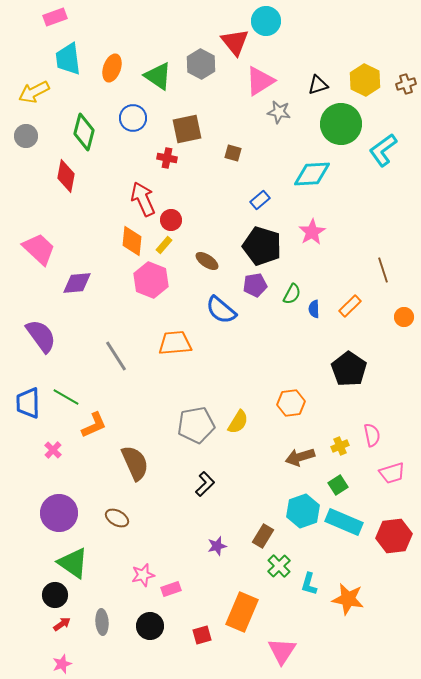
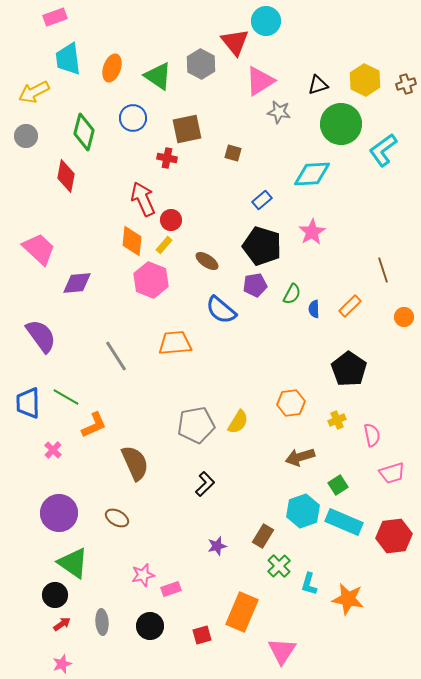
blue rectangle at (260, 200): moved 2 px right
yellow cross at (340, 446): moved 3 px left, 26 px up
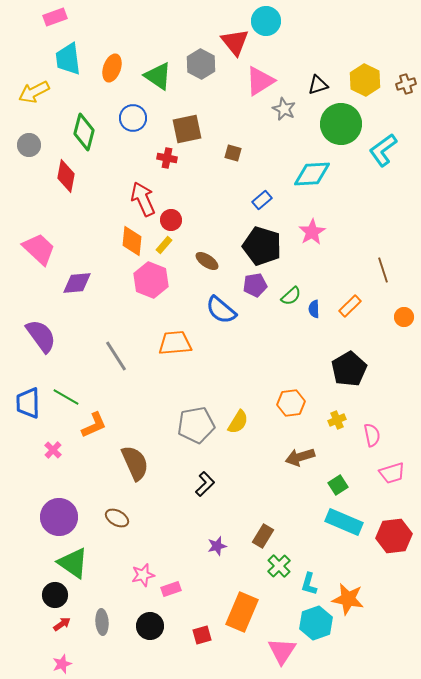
gray star at (279, 112): moved 5 px right, 3 px up; rotated 15 degrees clockwise
gray circle at (26, 136): moved 3 px right, 9 px down
green semicircle at (292, 294): moved 1 px left, 2 px down; rotated 20 degrees clockwise
black pentagon at (349, 369): rotated 8 degrees clockwise
cyan hexagon at (303, 511): moved 13 px right, 112 px down
purple circle at (59, 513): moved 4 px down
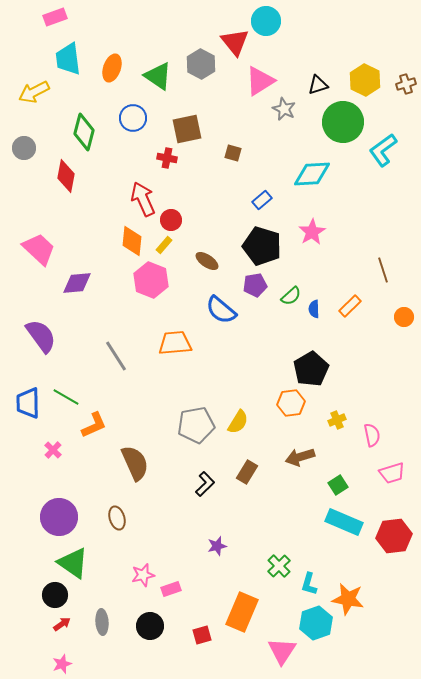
green circle at (341, 124): moved 2 px right, 2 px up
gray circle at (29, 145): moved 5 px left, 3 px down
black pentagon at (349, 369): moved 38 px left
brown ellipse at (117, 518): rotated 45 degrees clockwise
brown rectangle at (263, 536): moved 16 px left, 64 px up
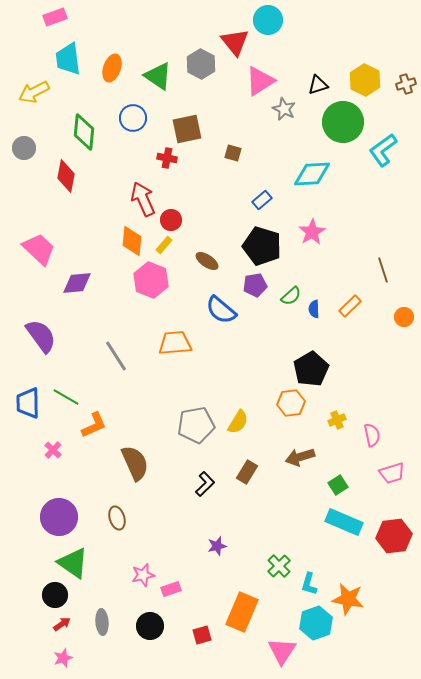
cyan circle at (266, 21): moved 2 px right, 1 px up
green diamond at (84, 132): rotated 9 degrees counterclockwise
pink star at (62, 664): moved 1 px right, 6 px up
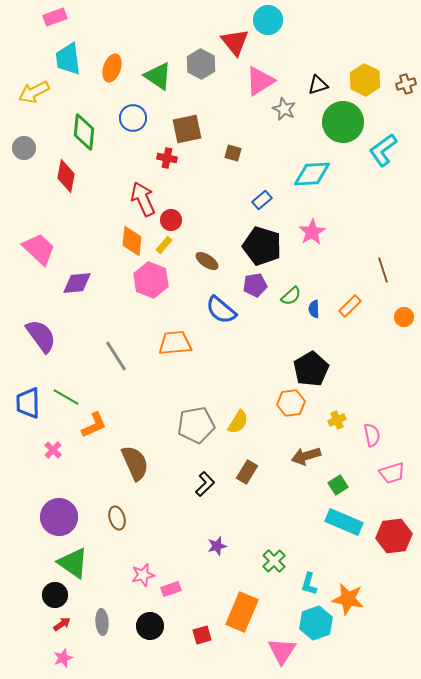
brown arrow at (300, 457): moved 6 px right, 1 px up
green cross at (279, 566): moved 5 px left, 5 px up
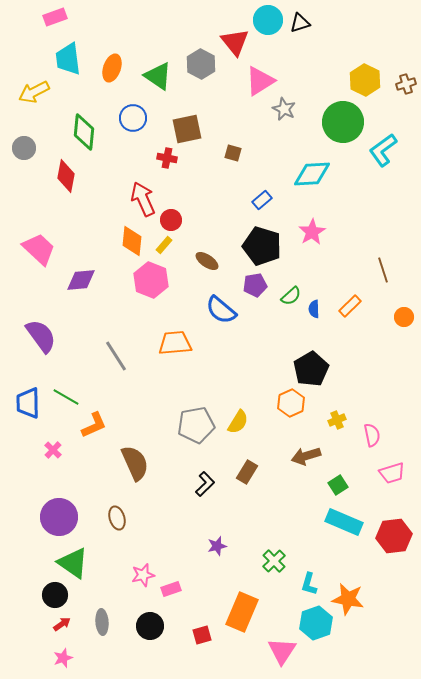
black triangle at (318, 85): moved 18 px left, 62 px up
purple diamond at (77, 283): moved 4 px right, 3 px up
orange hexagon at (291, 403): rotated 16 degrees counterclockwise
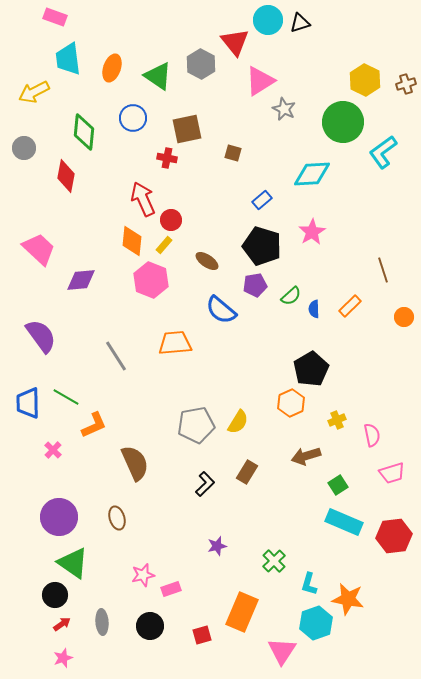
pink rectangle at (55, 17): rotated 40 degrees clockwise
cyan L-shape at (383, 150): moved 2 px down
